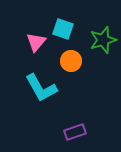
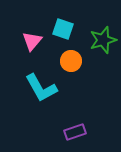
pink triangle: moved 4 px left, 1 px up
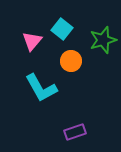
cyan square: moved 1 px left; rotated 20 degrees clockwise
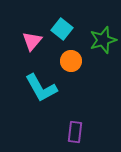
purple rectangle: rotated 65 degrees counterclockwise
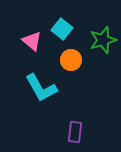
pink triangle: rotated 30 degrees counterclockwise
orange circle: moved 1 px up
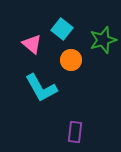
pink triangle: moved 3 px down
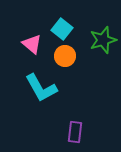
orange circle: moved 6 px left, 4 px up
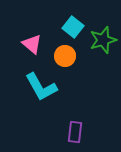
cyan square: moved 11 px right, 2 px up
cyan L-shape: moved 1 px up
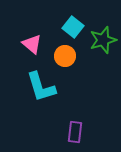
cyan L-shape: rotated 12 degrees clockwise
